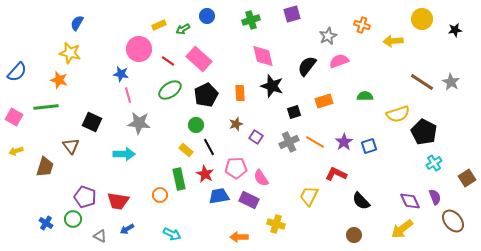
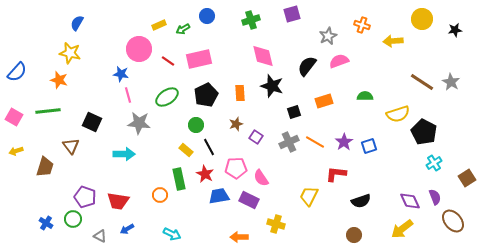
pink rectangle at (199, 59): rotated 55 degrees counterclockwise
green ellipse at (170, 90): moved 3 px left, 7 px down
green line at (46, 107): moved 2 px right, 4 px down
red L-shape at (336, 174): rotated 20 degrees counterclockwise
black semicircle at (361, 201): rotated 66 degrees counterclockwise
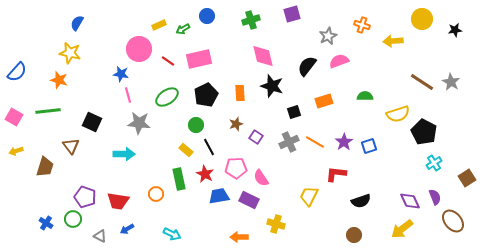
orange circle at (160, 195): moved 4 px left, 1 px up
